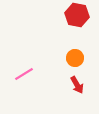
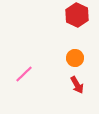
red hexagon: rotated 15 degrees clockwise
pink line: rotated 12 degrees counterclockwise
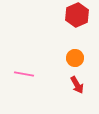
red hexagon: rotated 10 degrees clockwise
pink line: rotated 54 degrees clockwise
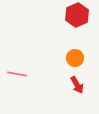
pink line: moved 7 px left
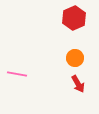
red hexagon: moved 3 px left, 3 px down
red arrow: moved 1 px right, 1 px up
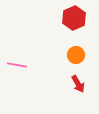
orange circle: moved 1 px right, 3 px up
pink line: moved 9 px up
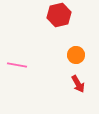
red hexagon: moved 15 px left, 3 px up; rotated 10 degrees clockwise
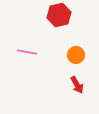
pink line: moved 10 px right, 13 px up
red arrow: moved 1 px left, 1 px down
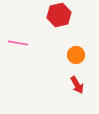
pink line: moved 9 px left, 9 px up
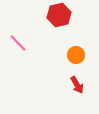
pink line: rotated 36 degrees clockwise
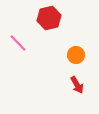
red hexagon: moved 10 px left, 3 px down
